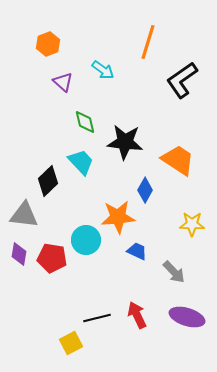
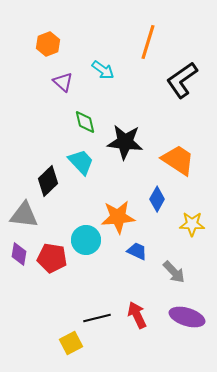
blue diamond: moved 12 px right, 9 px down
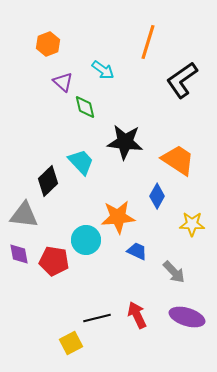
green diamond: moved 15 px up
blue diamond: moved 3 px up
purple diamond: rotated 20 degrees counterclockwise
red pentagon: moved 2 px right, 3 px down
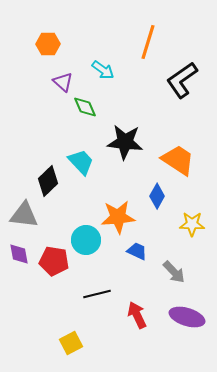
orange hexagon: rotated 20 degrees clockwise
green diamond: rotated 10 degrees counterclockwise
black line: moved 24 px up
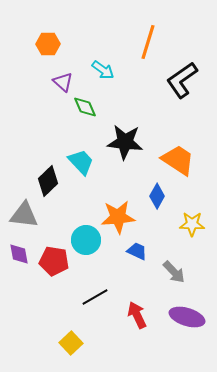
black line: moved 2 px left, 3 px down; rotated 16 degrees counterclockwise
yellow square: rotated 15 degrees counterclockwise
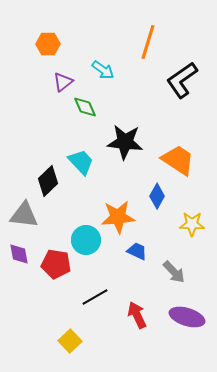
purple triangle: rotated 40 degrees clockwise
red pentagon: moved 2 px right, 3 px down
yellow square: moved 1 px left, 2 px up
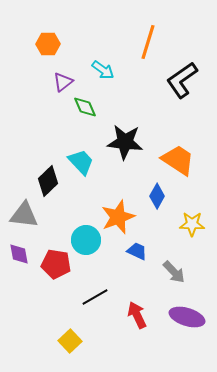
orange star: rotated 16 degrees counterclockwise
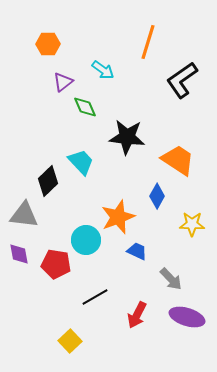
black star: moved 2 px right, 5 px up
gray arrow: moved 3 px left, 7 px down
red arrow: rotated 128 degrees counterclockwise
